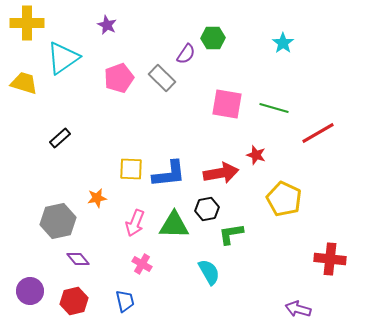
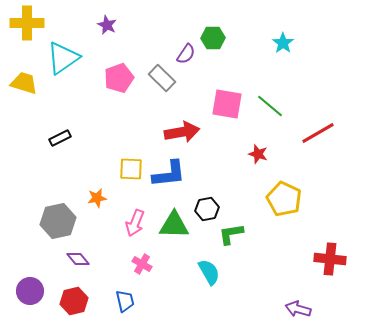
green line: moved 4 px left, 2 px up; rotated 24 degrees clockwise
black rectangle: rotated 15 degrees clockwise
red star: moved 2 px right, 1 px up
red arrow: moved 39 px left, 41 px up
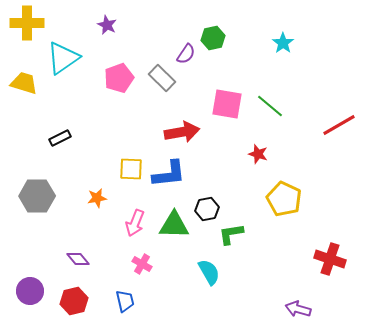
green hexagon: rotated 10 degrees counterclockwise
red line: moved 21 px right, 8 px up
gray hexagon: moved 21 px left, 25 px up; rotated 12 degrees clockwise
red cross: rotated 12 degrees clockwise
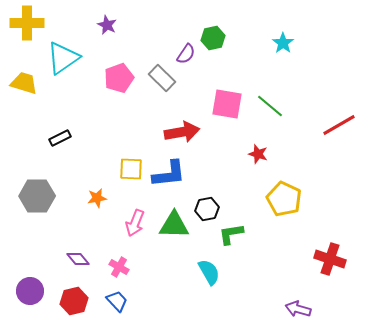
pink cross: moved 23 px left, 3 px down
blue trapezoid: moved 8 px left; rotated 30 degrees counterclockwise
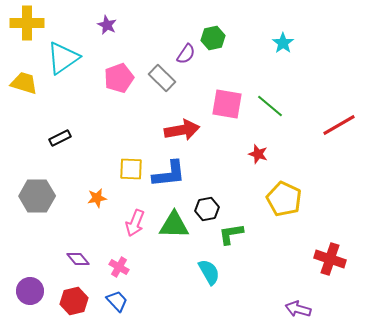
red arrow: moved 2 px up
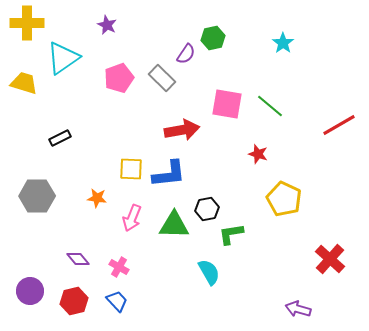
orange star: rotated 18 degrees clockwise
pink arrow: moved 3 px left, 5 px up
red cross: rotated 24 degrees clockwise
